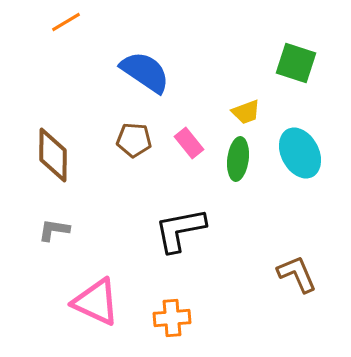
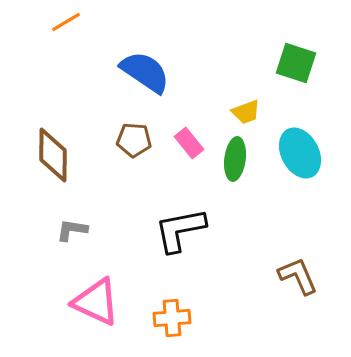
green ellipse: moved 3 px left
gray L-shape: moved 18 px right
brown L-shape: moved 1 px right, 2 px down
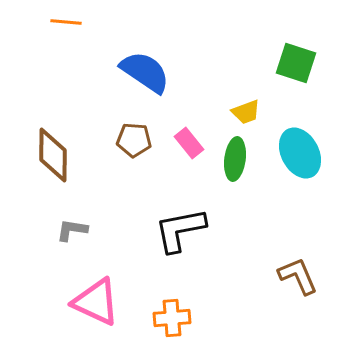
orange line: rotated 36 degrees clockwise
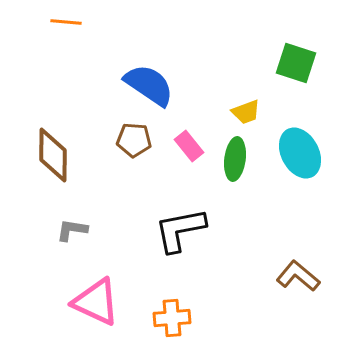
blue semicircle: moved 4 px right, 13 px down
pink rectangle: moved 3 px down
brown L-shape: rotated 27 degrees counterclockwise
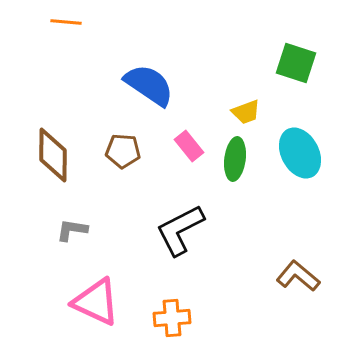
brown pentagon: moved 11 px left, 11 px down
black L-shape: rotated 16 degrees counterclockwise
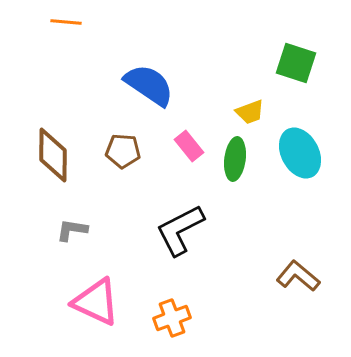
yellow trapezoid: moved 4 px right
orange cross: rotated 15 degrees counterclockwise
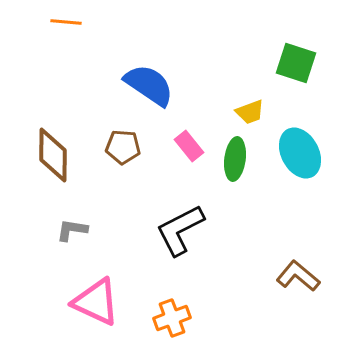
brown pentagon: moved 4 px up
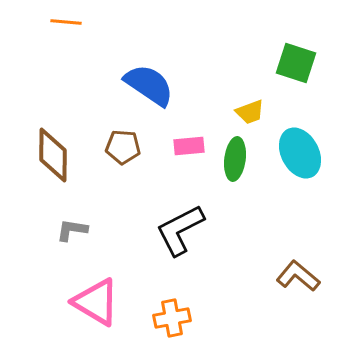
pink rectangle: rotated 56 degrees counterclockwise
pink triangle: rotated 6 degrees clockwise
orange cross: rotated 9 degrees clockwise
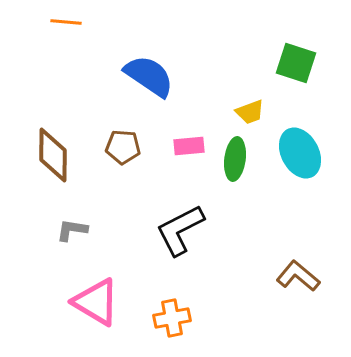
blue semicircle: moved 9 px up
